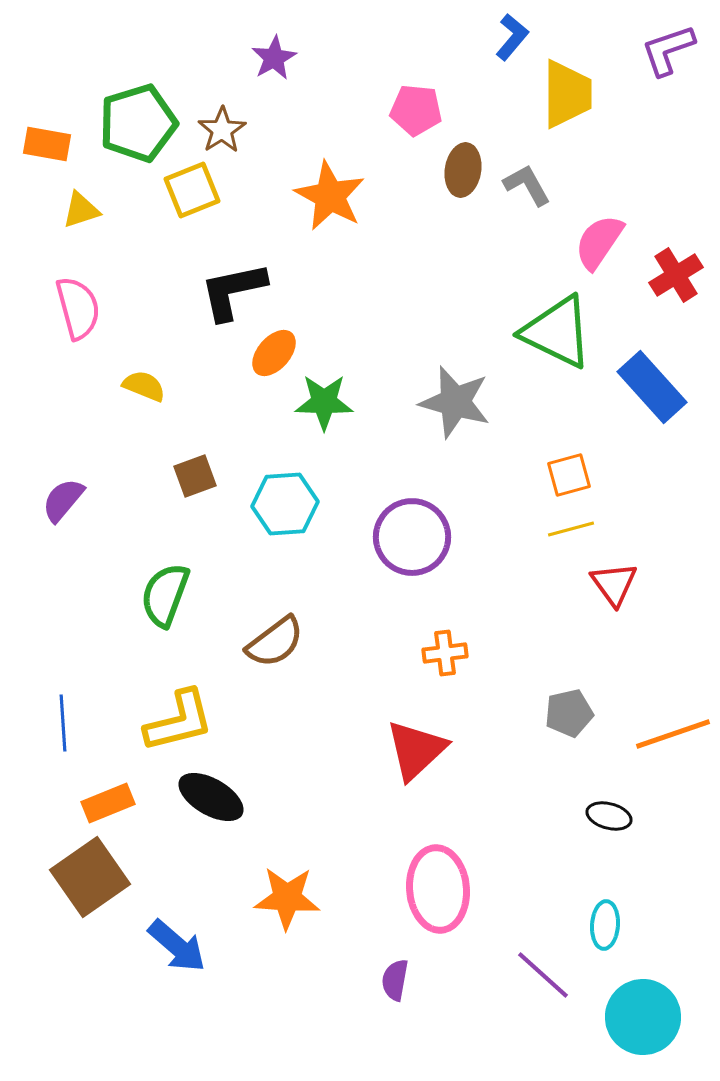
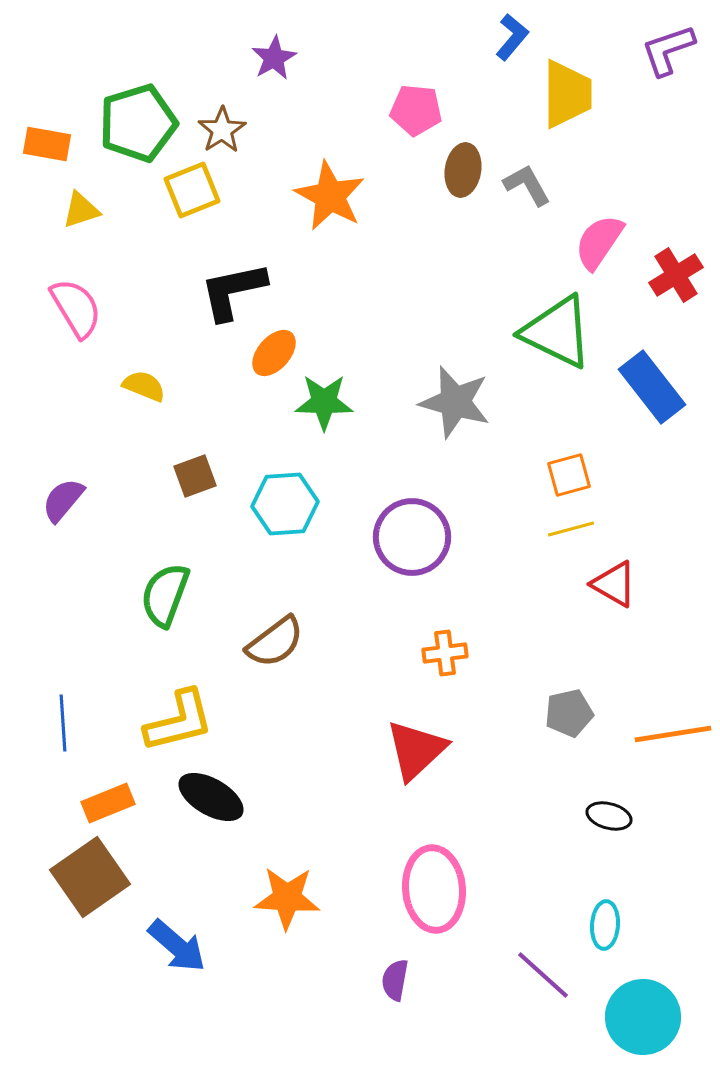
pink semicircle at (78, 308): moved 2 px left; rotated 16 degrees counterclockwise
blue rectangle at (652, 387): rotated 4 degrees clockwise
red triangle at (614, 584): rotated 24 degrees counterclockwise
orange line at (673, 734): rotated 10 degrees clockwise
pink ellipse at (438, 889): moved 4 px left
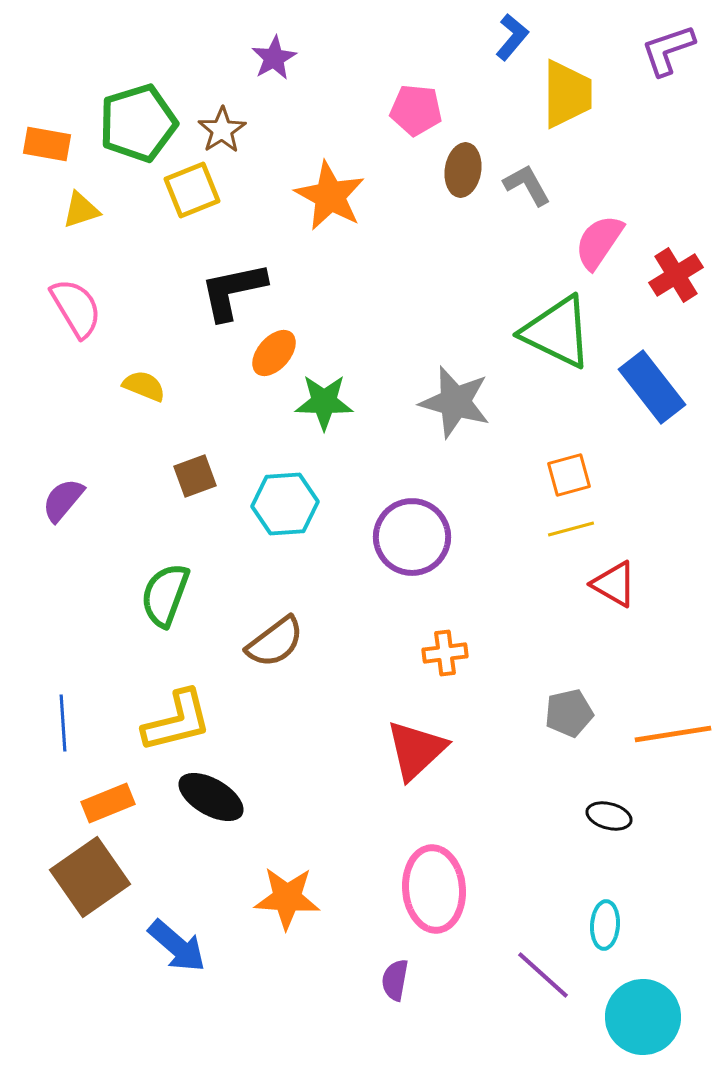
yellow L-shape at (179, 721): moved 2 px left
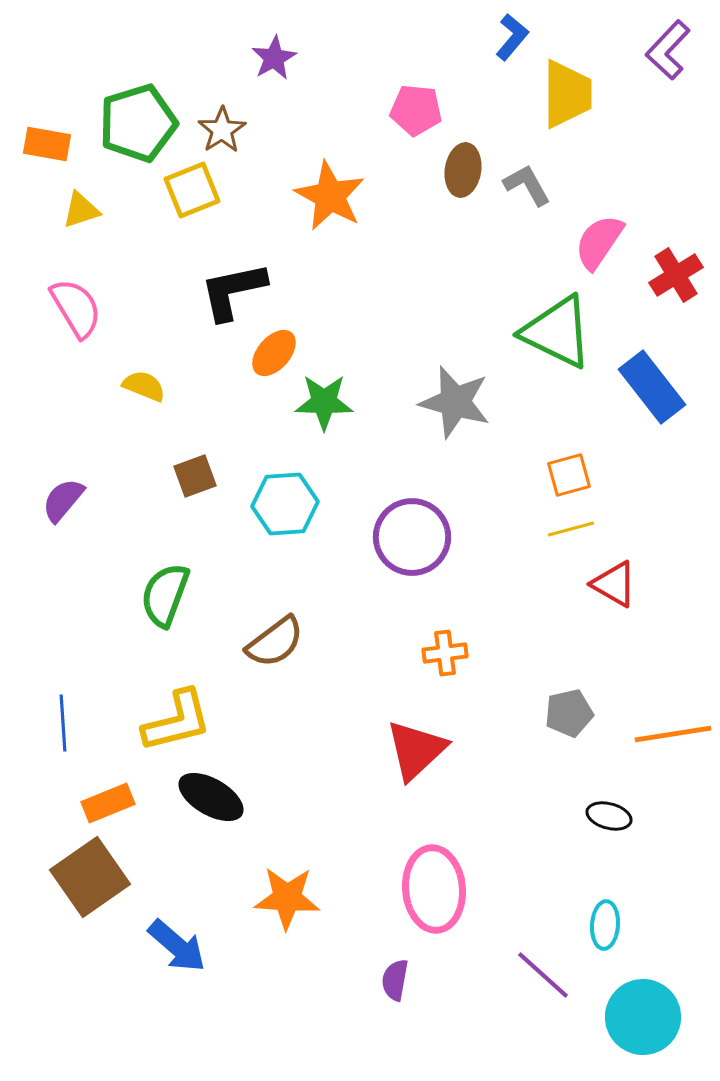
purple L-shape at (668, 50): rotated 28 degrees counterclockwise
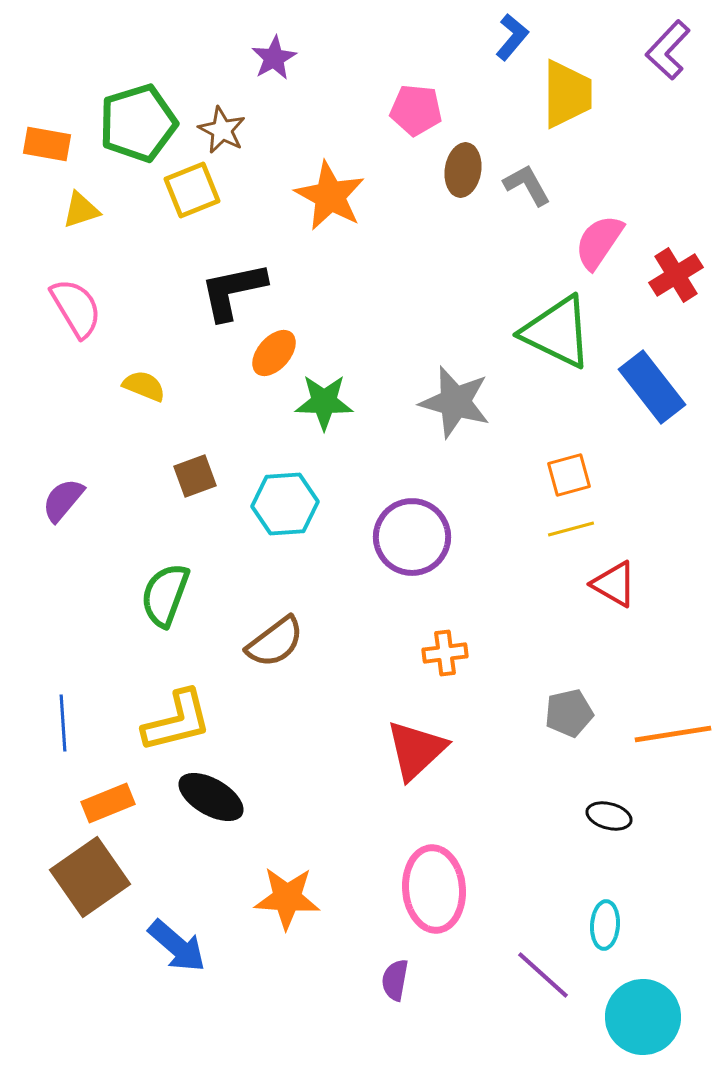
brown star at (222, 130): rotated 12 degrees counterclockwise
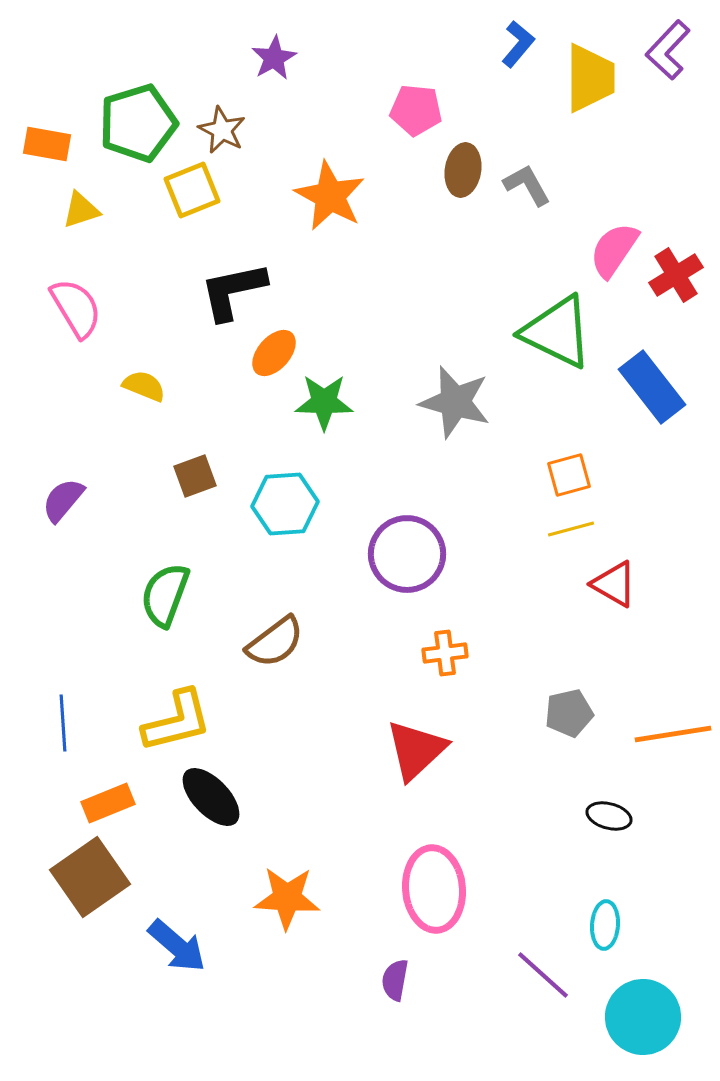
blue L-shape at (512, 37): moved 6 px right, 7 px down
yellow trapezoid at (567, 94): moved 23 px right, 16 px up
pink semicircle at (599, 242): moved 15 px right, 8 px down
purple circle at (412, 537): moved 5 px left, 17 px down
black ellipse at (211, 797): rotated 16 degrees clockwise
